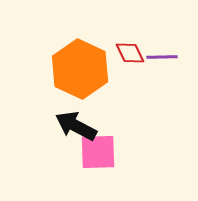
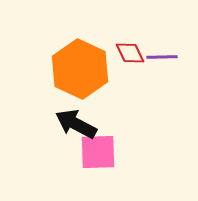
black arrow: moved 2 px up
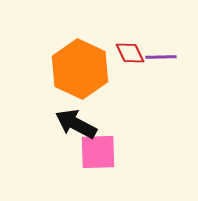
purple line: moved 1 px left
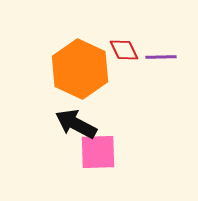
red diamond: moved 6 px left, 3 px up
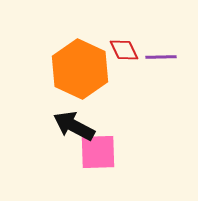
black arrow: moved 2 px left, 2 px down
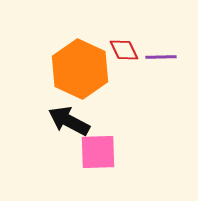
black arrow: moved 5 px left, 5 px up
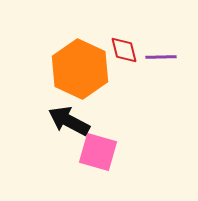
red diamond: rotated 12 degrees clockwise
pink square: rotated 18 degrees clockwise
